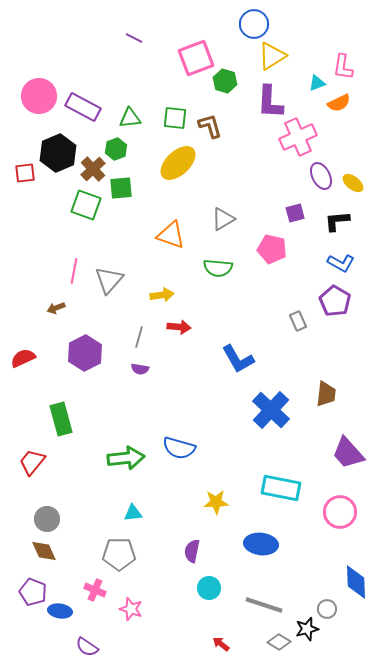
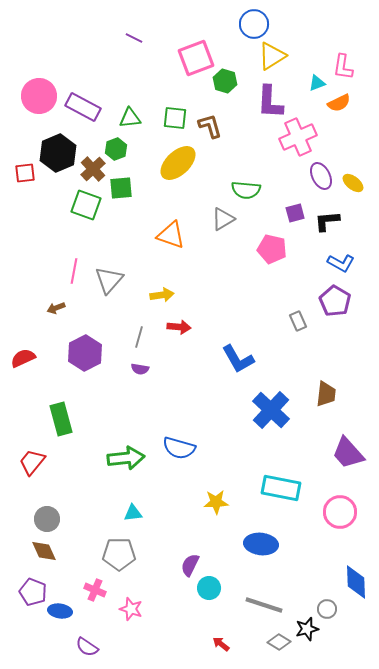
black L-shape at (337, 221): moved 10 px left
green semicircle at (218, 268): moved 28 px right, 78 px up
purple semicircle at (192, 551): moved 2 px left, 14 px down; rotated 15 degrees clockwise
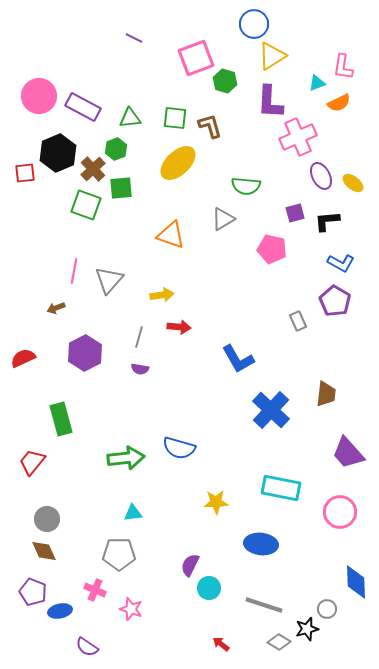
green semicircle at (246, 190): moved 4 px up
blue ellipse at (60, 611): rotated 20 degrees counterclockwise
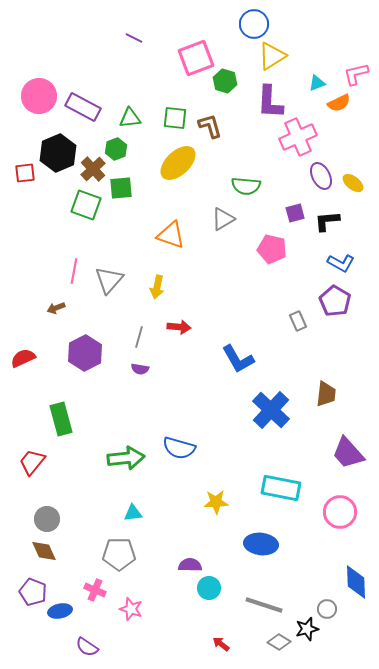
pink L-shape at (343, 67): moved 13 px right, 7 px down; rotated 68 degrees clockwise
yellow arrow at (162, 295): moved 5 px left, 8 px up; rotated 110 degrees clockwise
purple semicircle at (190, 565): rotated 65 degrees clockwise
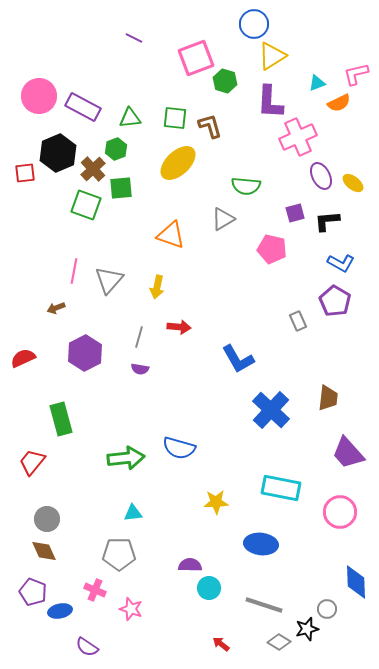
brown trapezoid at (326, 394): moved 2 px right, 4 px down
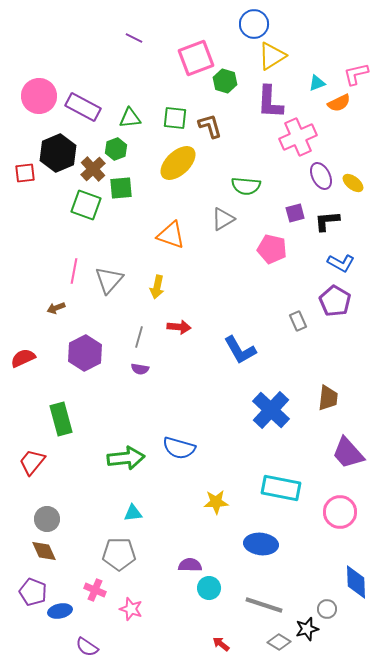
blue L-shape at (238, 359): moved 2 px right, 9 px up
